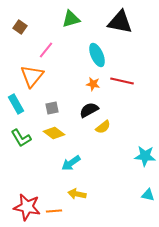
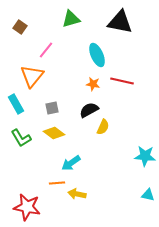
yellow semicircle: rotated 28 degrees counterclockwise
orange line: moved 3 px right, 28 px up
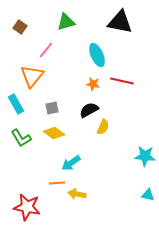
green triangle: moved 5 px left, 3 px down
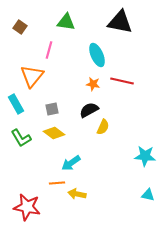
green triangle: rotated 24 degrees clockwise
pink line: moved 3 px right; rotated 24 degrees counterclockwise
gray square: moved 1 px down
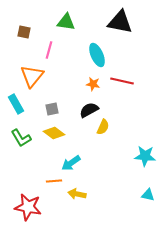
brown square: moved 4 px right, 5 px down; rotated 24 degrees counterclockwise
orange line: moved 3 px left, 2 px up
red star: moved 1 px right
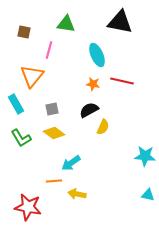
green triangle: moved 2 px down
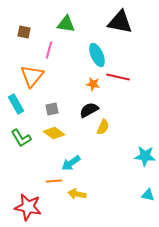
red line: moved 4 px left, 4 px up
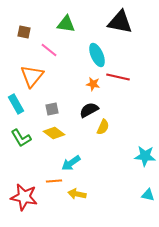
pink line: rotated 66 degrees counterclockwise
red star: moved 4 px left, 10 px up
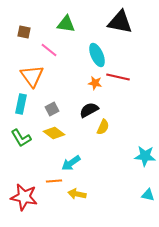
orange triangle: rotated 15 degrees counterclockwise
orange star: moved 2 px right, 1 px up
cyan rectangle: moved 5 px right; rotated 42 degrees clockwise
gray square: rotated 16 degrees counterclockwise
